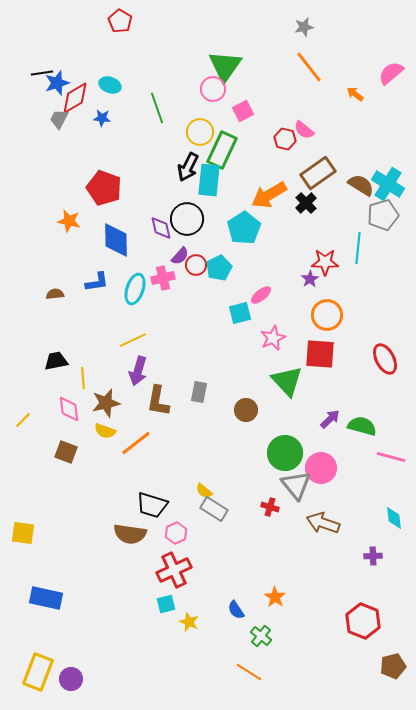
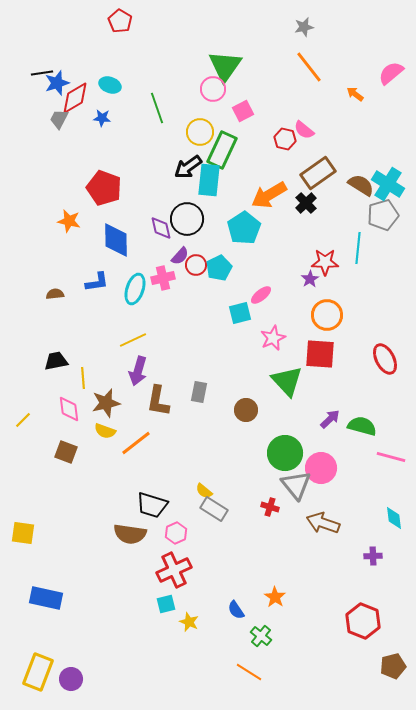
black arrow at (188, 167): rotated 28 degrees clockwise
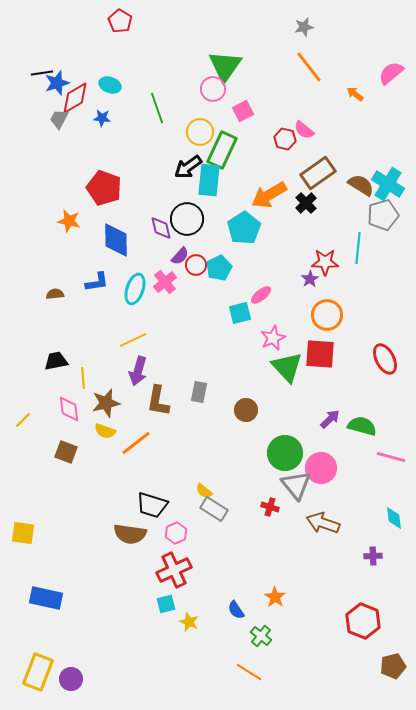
pink cross at (163, 278): moved 2 px right, 4 px down; rotated 25 degrees counterclockwise
green triangle at (287, 381): moved 14 px up
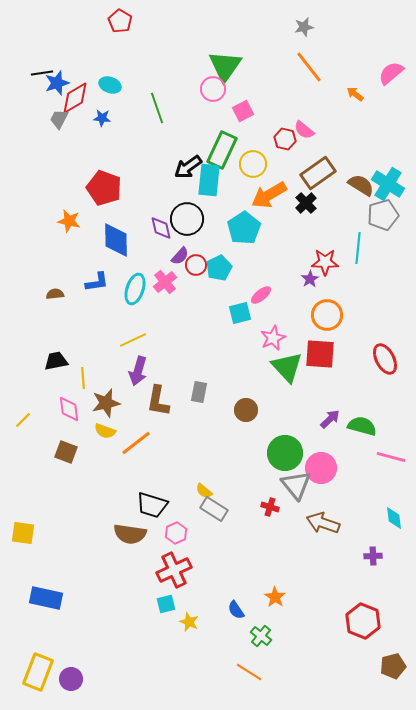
yellow circle at (200, 132): moved 53 px right, 32 px down
